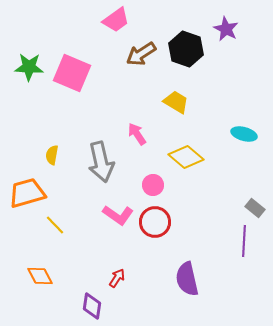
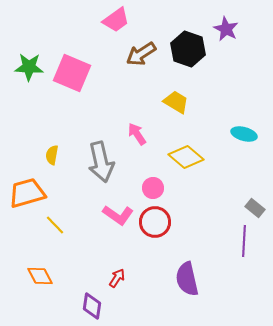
black hexagon: moved 2 px right
pink circle: moved 3 px down
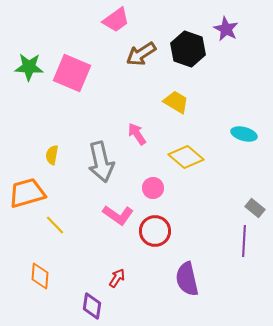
red circle: moved 9 px down
orange diamond: rotated 32 degrees clockwise
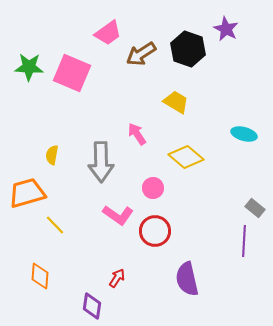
pink trapezoid: moved 8 px left, 13 px down
gray arrow: rotated 12 degrees clockwise
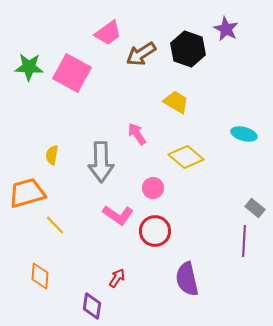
pink square: rotated 6 degrees clockwise
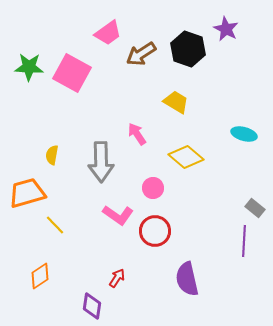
orange diamond: rotated 52 degrees clockwise
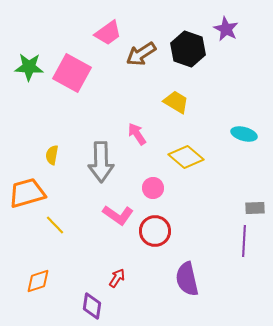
gray rectangle: rotated 42 degrees counterclockwise
orange diamond: moved 2 px left, 5 px down; rotated 16 degrees clockwise
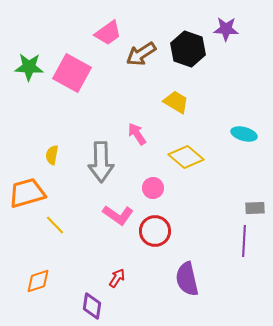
purple star: rotated 25 degrees counterclockwise
